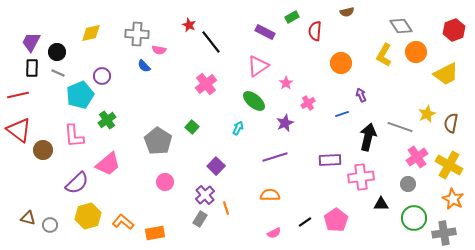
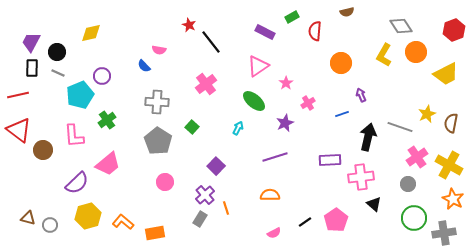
gray cross at (137, 34): moved 20 px right, 68 px down
black triangle at (381, 204): moved 7 px left; rotated 42 degrees clockwise
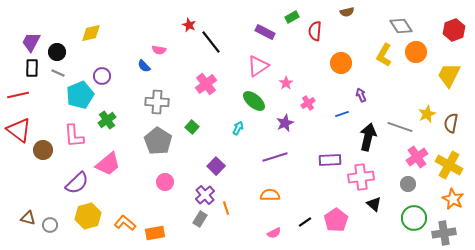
yellow trapezoid at (446, 74): moved 3 px right, 1 px down; rotated 144 degrees clockwise
orange L-shape at (123, 222): moved 2 px right, 1 px down
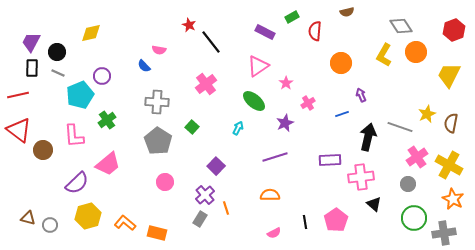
black line at (305, 222): rotated 64 degrees counterclockwise
orange rectangle at (155, 233): moved 2 px right; rotated 24 degrees clockwise
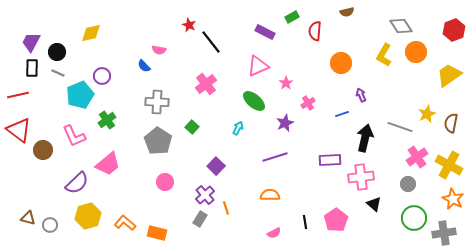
pink triangle at (258, 66): rotated 10 degrees clockwise
yellow trapezoid at (449, 75): rotated 28 degrees clockwise
pink L-shape at (74, 136): rotated 20 degrees counterclockwise
black arrow at (368, 137): moved 3 px left, 1 px down
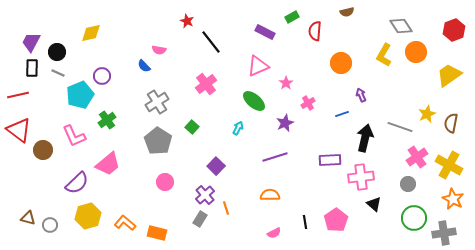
red star at (189, 25): moved 2 px left, 4 px up
gray cross at (157, 102): rotated 35 degrees counterclockwise
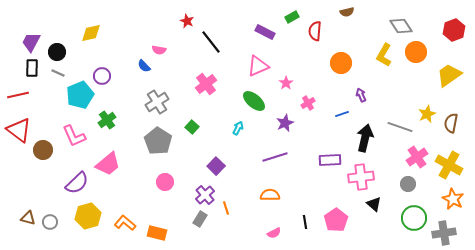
gray circle at (50, 225): moved 3 px up
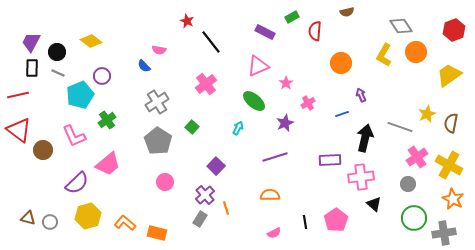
yellow diamond at (91, 33): moved 8 px down; rotated 50 degrees clockwise
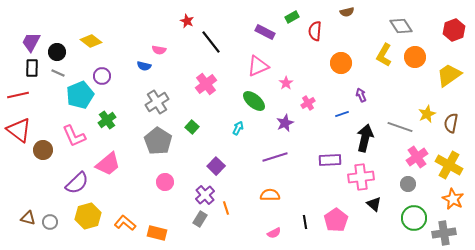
orange circle at (416, 52): moved 1 px left, 5 px down
blue semicircle at (144, 66): rotated 32 degrees counterclockwise
